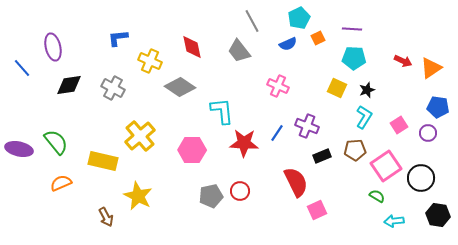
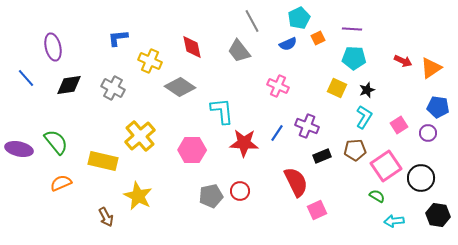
blue line at (22, 68): moved 4 px right, 10 px down
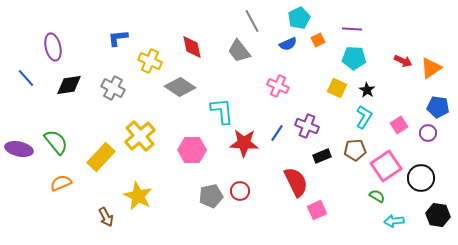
orange square at (318, 38): moved 2 px down
black star at (367, 90): rotated 21 degrees counterclockwise
yellow rectangle at (103, 161): moved 2 px left, 4 px up; rotated 60 degrees counterclockwise
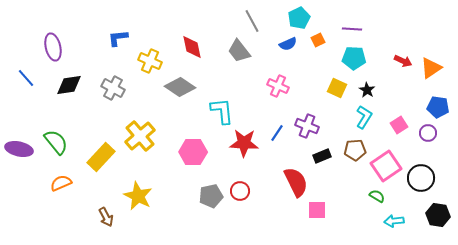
pink hexagon at (192, 150): moved 1 px right, 2 px down
pink square at (317, 210): rotated 24 degrees clockwise
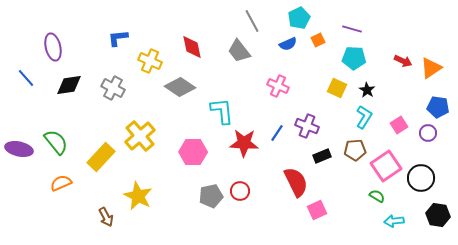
purple line at (352, 29): rotated 12 degrees clockwise
pink square at (317, 210): rotated 24 degrees counterclockwise
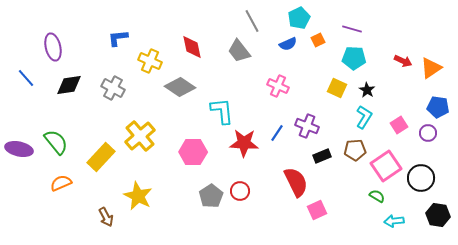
gray pentagon at (211, 196): rotated 20 degrees counterclockwise
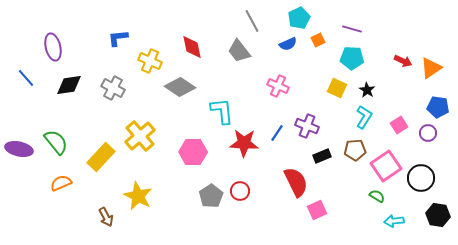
cyan pentagon at (354, 58): moved 2 px left
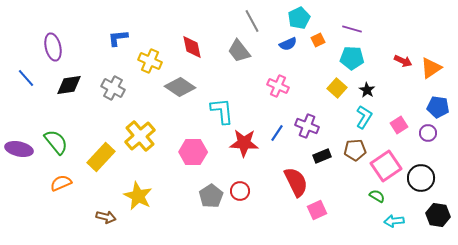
yellow square at (337, 88): rotated 18 degrees clockwise
brown arrow at (106, 217): rotated 48 degrees counterclockwise
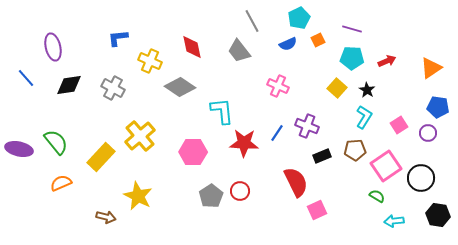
red arrow at (403, 61): moved 16 px left; rotated 48 degrees counterclockwise
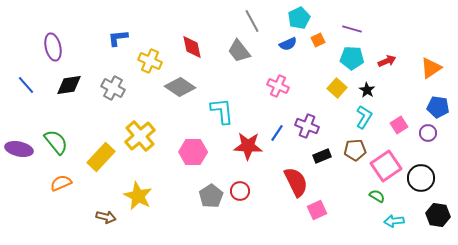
blue line at (26, 78): moved 7 px down
red star at (244, 143): moved 4 px right, 3 px down
